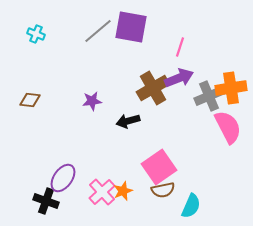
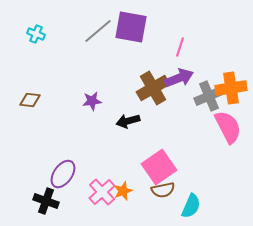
purple ellipse: moved 4 px up
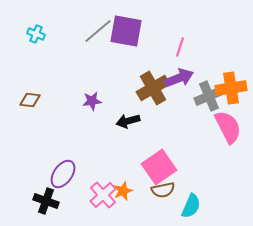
purple square: moved 5 px left, 4 px down
pink cross: moved 1 px right, 3 px down
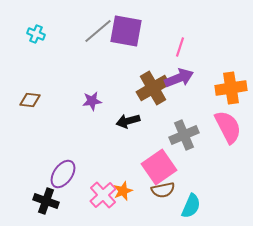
gray cross: moved 25 px left, 39 px down
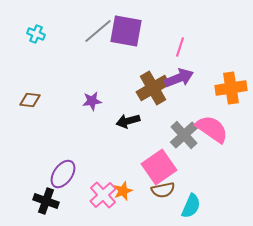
pink semicircle: moved 16 px left, 2 px down; rotated 28 degrees counterclockwise
gray cross: rotated 20 degrees counterclockwise
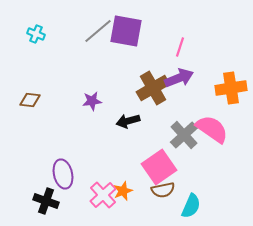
purple ellipse: rotated 48 degrees counterclockwise
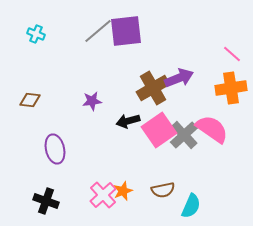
purple square: rotated 16 degrees counterclockwise
pink line: moved 52 px right, 7 px down; rotated 66 degrees counterclockwise
pink square: moved 37 px up
purple ellipse: moved 8 px left, 25 px up
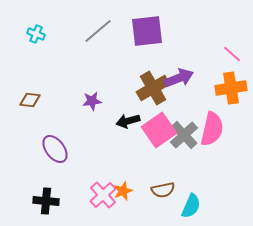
purple square: moved 21 px right
pink semicircle: rotated 68 degrees clockwise
purple ellipse: rotated 24 degrees counterclockwise
black cross: rotated 15 degrees counterclockwise
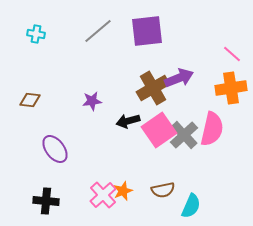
cyan cross: rotated 12 degrees counterclockwise
